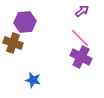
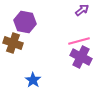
purple arrow: moved 1 px up
purple hexagon: rotated 15 degrees clockwise
pink line: moved 1 px left, 3 px down; rotated 60 degrees counterclockwise
blue star: rotated 21 degrees clockwise
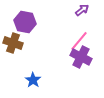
pink line: rotated 35 degrees counterclockwise
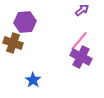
purple hexagon: rotated 15 degrees counterclockwise
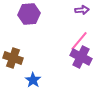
purple arrow: rotated 32 degrees clockwise
purple hexagon: moved 4 px right, 8 px up
brown cross: moved 15 px down
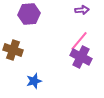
brown cross: moved 8 px up
blue star: moved 1 px right, 1 px down; rotated 21 degrees clockwise
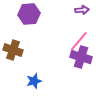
purple cross: rotated 10 degrees counterclockwise
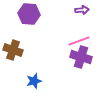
purple hexagon: rotated 10 degrees clockwise
pink line: rotated 30 degrees clockwise
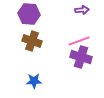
brown cross: moved 19 px right, 9 px up
blue star: rotated 14 degrees clockwise
